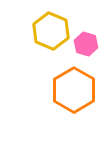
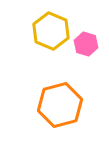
orange hexagon: moved 14 px left, 15 px down; rotated 15 degrees clockwise
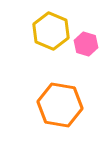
orange hexagon: rotated 24 degrees clockwise
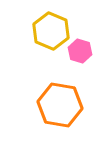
pink hexagon: moved 6 px left, 7 px down
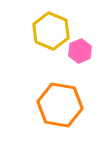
pink hexagon: rotated 20 degrees clockwise
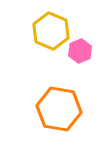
orange hexagon: moved 1 px left, 4 px down
